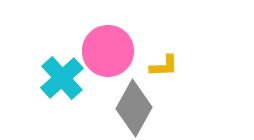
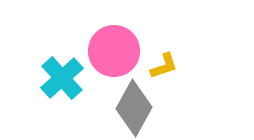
pink circle: moved 6 px right
yellow L-shape: rotated 16 degrees counterclockwise
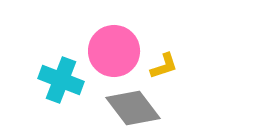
cyan cross: moved 1 px left, 2 px down; rotated 27 degrees counterclockwise
gray diamond: moved 1 px left; rotated 66 degrees counterclockwise
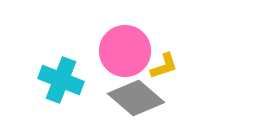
pink circle: moved 11 px right
gray diamond: moved 3 px right, 10 px up; rotated 12 degrees counterclockwise
